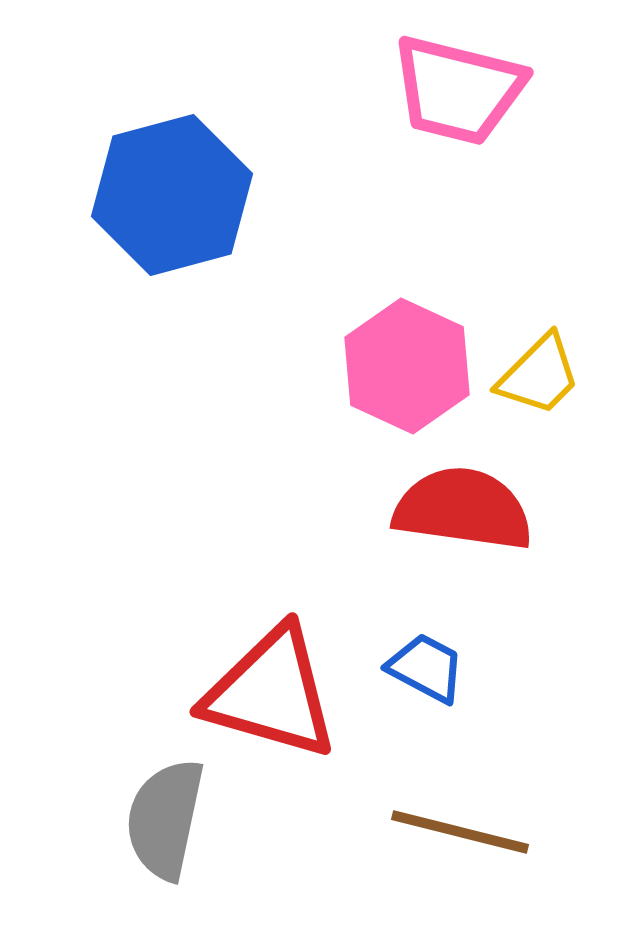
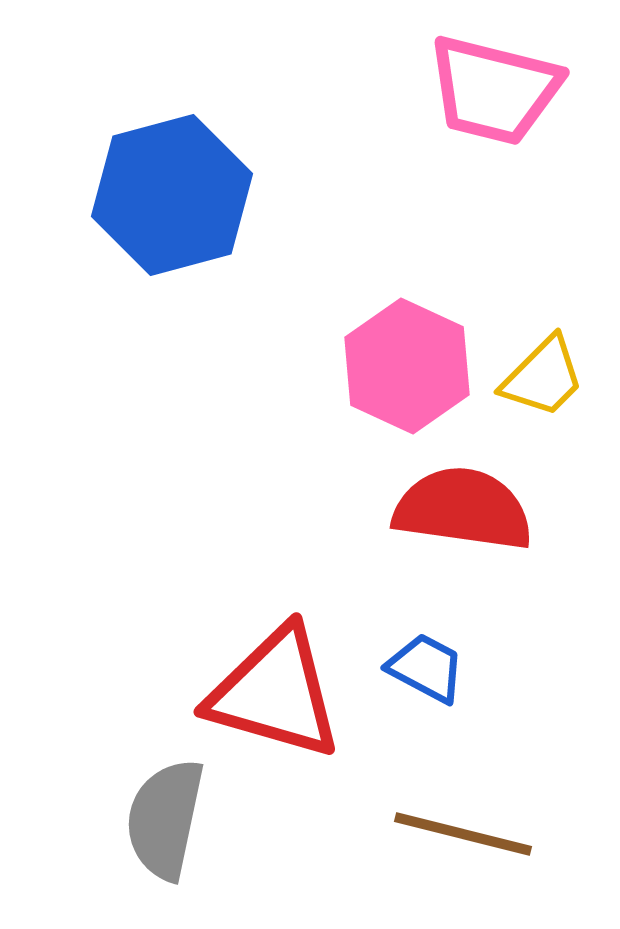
pink trapezoid: moved 36 px right
yellow trapezoid: moved 4 px right, 2 px down
red triangle: moved 4 px right
brown line: moved 3 px right, 2 px down
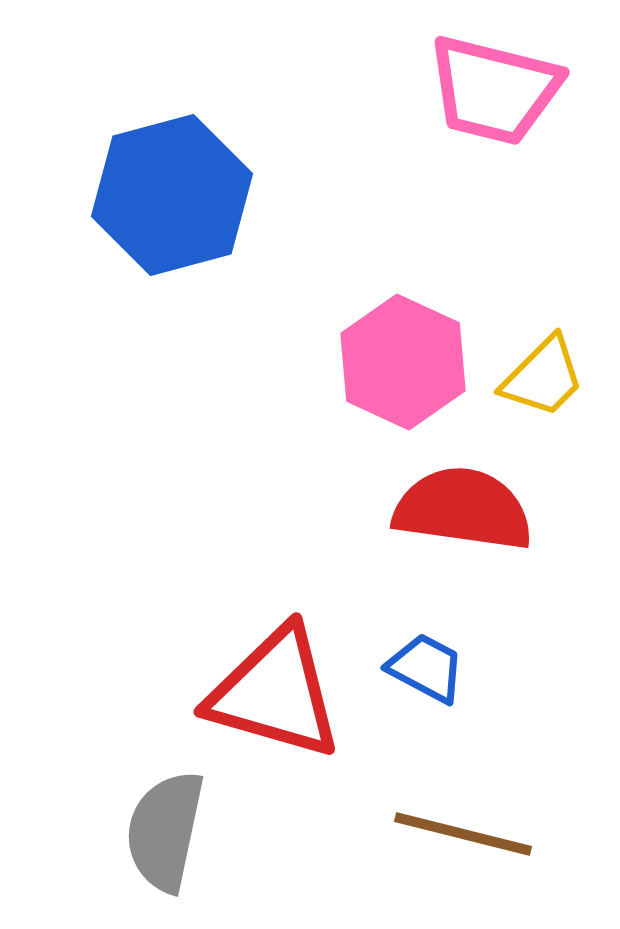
pink hexagon: moved 4 px left, 4 px up
gray semicircle: moved 12 px down
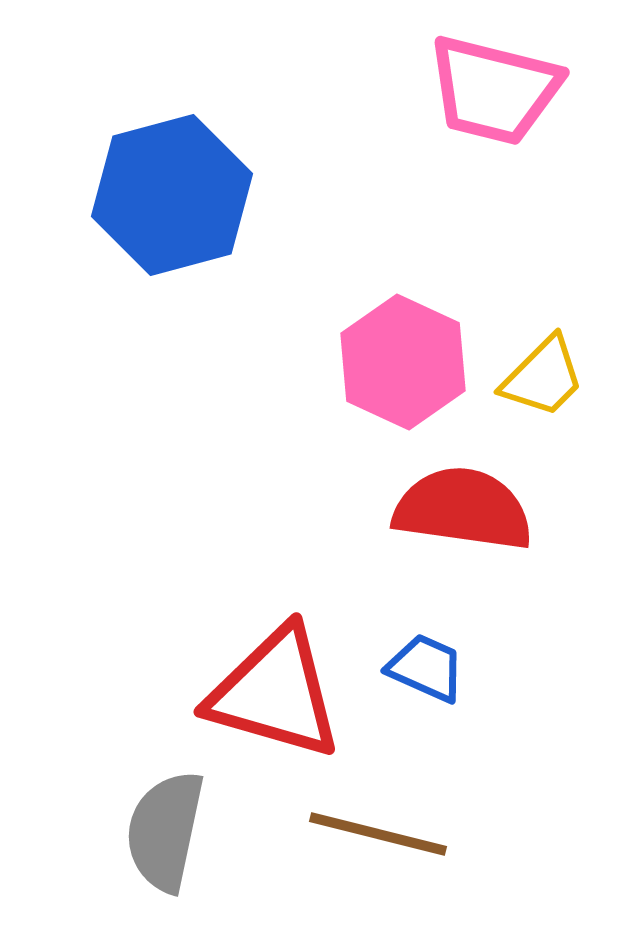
blue trapezoid: rotated 4 degrees counterclockwise
brown line: moved 85 px left
